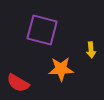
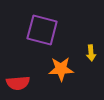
yellow arrow: moved 3 px down
red semicircle: rotated 35 degrees counterclockwise
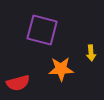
red semicircle: rotated 10 degrees counterclockwise
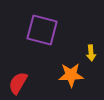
orange star: moved 10 px right, 6 px down
red semicircle: rotated 135 degrees clockwise
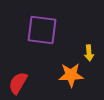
purple square: rotated 8 degrees counterclockwise
yellow arrow: moved 2 px left
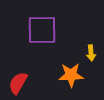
purple square: rotated 8 degrees counterclockwise
yellow arrow: moved 2 px right
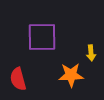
purple square: moved 7 px down
red semicircle: moved 4 px up; rotated 45 degrees counterclockwise
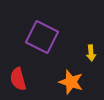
purple square: rotated 28 degrees clockwise
orange star: moved 7 px down; rotated 20 degrees clockwise
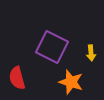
purple square: moved 10 px right, 10 px down
red semicircle: moved 1 px left, 1 px up
